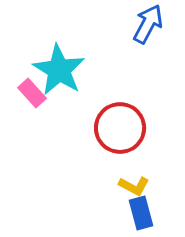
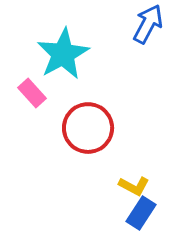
cyan star: moved 4 px right, 16 px up; rotated 12 degrees clockwise
red circle: moved 32 px left
blue rectangle: rotated 48 degrees clockwise
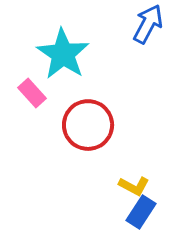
cyan star: rotated 10 degrees counterclockwise
red circle: moved 3 px up
blue rectangle: moved 1 px up
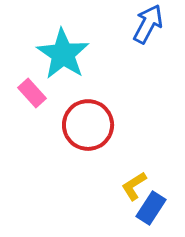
yellow L-shape: rotated 120 degrees clockwise
blue rectangle: moved 10 px right, 4 px up
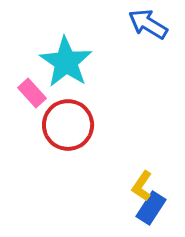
blue arrow: rotated 87 degrees counterclockwise
cyan star: moved 3 px right, 8 px down
red circle: moved 20 px left
yellow L-shape: moved 8 px right; rotated 24 degrees counterclockwise
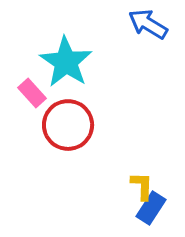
yellow L-shape: rotated 148 degrees clockwise
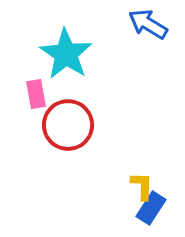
cyan star: moved 8 px up
pink rectangle: moved 4 px right, 1 px down; rotated 32 degrees clockwise
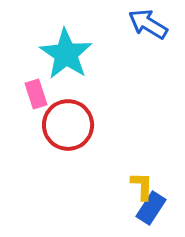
pink rectangle: rotated 8 degrees counterclockwise
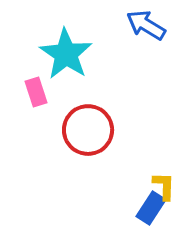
blue arrow: moved 2 px left, 1 px down
pink rectangle: moved 2 px up
red circle: moved 20 px right, 5 px down
yellow L-shape: moved 22 px right
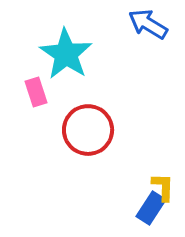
blue arrow: moved 2 px right, 1 px up
yellow L-shape: moved 1 px left, 1 px down
